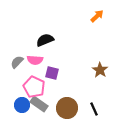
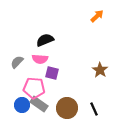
pink semicircle: moved 5 px right, 1 px up
pink pentagon: moved 1 px down; rotated 20 degrees counterclockwise
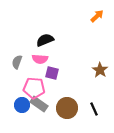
gray semicircle: rotated 24 degrees counterclockwise
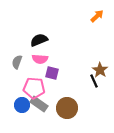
black semicircle: moved 6 px left
black line: moved 28 px up
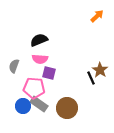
gray semicircle: moved 3 px left, 4 px down
purple square: moved 3 px left
black line: moved 3 px left, 3 px up
blue circle: moved 1 px right, 1 px down
